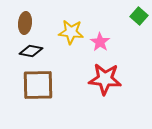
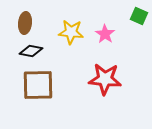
green square: rotated 18 degrees counterclockwise
pink star: moved 5 px right, 8 px up
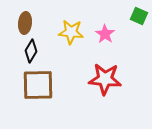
black diamond: rotated 70 degrees counterclockwise
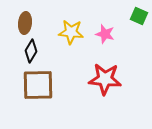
pink star: rotated 18 degrees counterclockwise
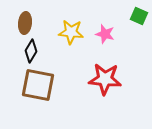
brown square: rotated 12 degrees clockwise
